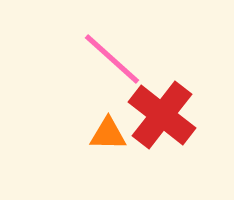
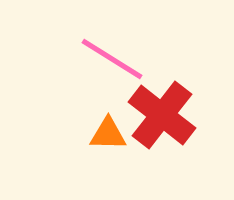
pink line: rotated 10 degrees counterclockwise
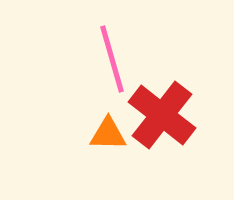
pink line: rotated 42 degrees clockwise
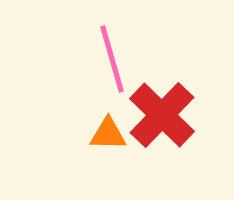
red cross: rotated 6 degrees clockwise
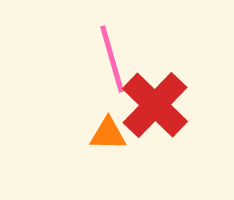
red cross: moved 7 px left, 10 px up
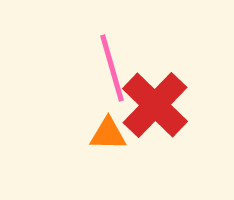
pink line: moved 9 px down
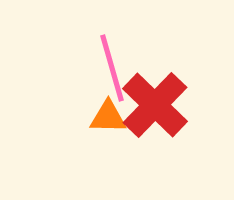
orange triangle: moved 17 px up
